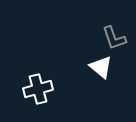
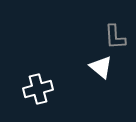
gray L-shape: moved 1 px right, 1 px up; rotated 16 degrees clockwise
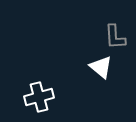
white cross: moved 1 px right, 8 px down
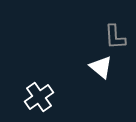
white cross: rotated 20 degrees counterclockwise
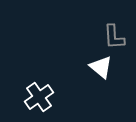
gray L-shape: moved 1 px left
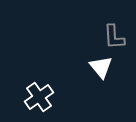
white triangle: rotated 10 degrees clockwise
